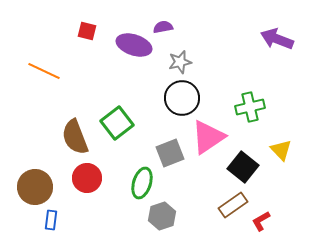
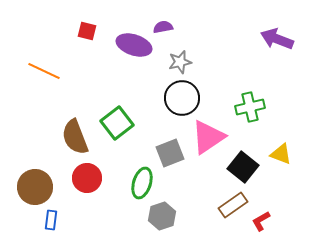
yellow triangle: moved 4 px down; rotated 25 degrees counterclockwise
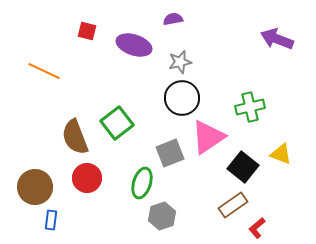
purple semicircle: moved 10 px right, 8 px up
red L-shape: moved 4 px left, 7 px down; rotated 10 degrees counterclockwise
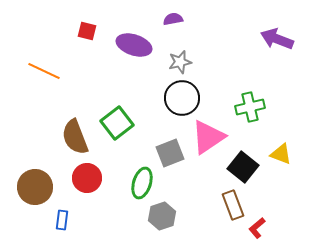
brown rectangle: rotated 76 degrees counterclockwise
blue rectangle: moved 11 px right
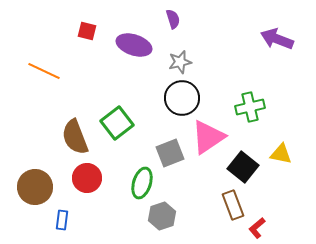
purple semicircle: rotated 84 degrees clockwise
yellow triangle: rotated 10 degrees counterclockwise
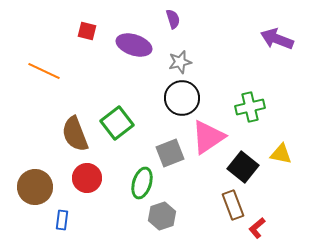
brown semicircle: moved 3 px up
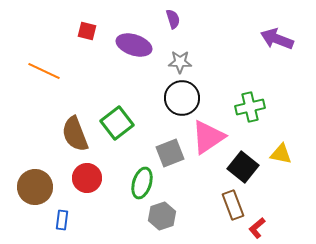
gray star: rotated 15 degrees clockwise
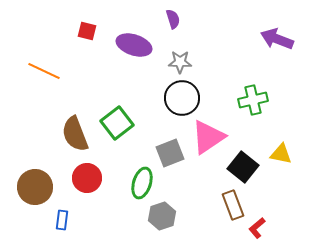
green cross: moved 3 px right, 7 px up
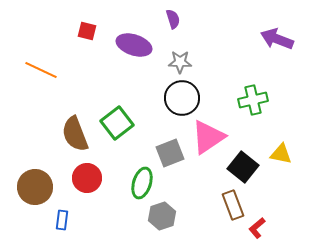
orange line: moved 3 px left, 1 px up
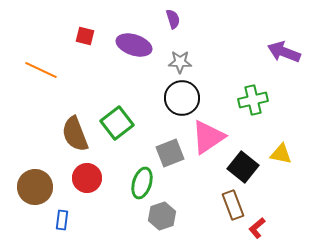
red square: moved 2 px left, 5 px down
purple arrow: moved 7 px right, 13 px down
